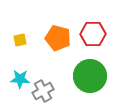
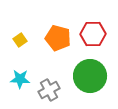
yellow square: rotated 24 degrees counterclockwise
gray cross: moved 6 px right, 1 px up
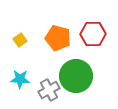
green circle: moved 14 px left
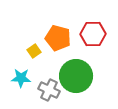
yellow square: moved 14 px right, 11 px down
cyan star: moved 1 px right, 1 px up
gray cross: rotated 35 degrees counterclockwise
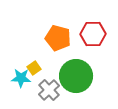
yellow square: moved 17 px down
gray cross: rotated 20 degrees clockwise
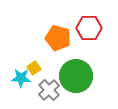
red hexagon: moved 4 px left, 6 px up
